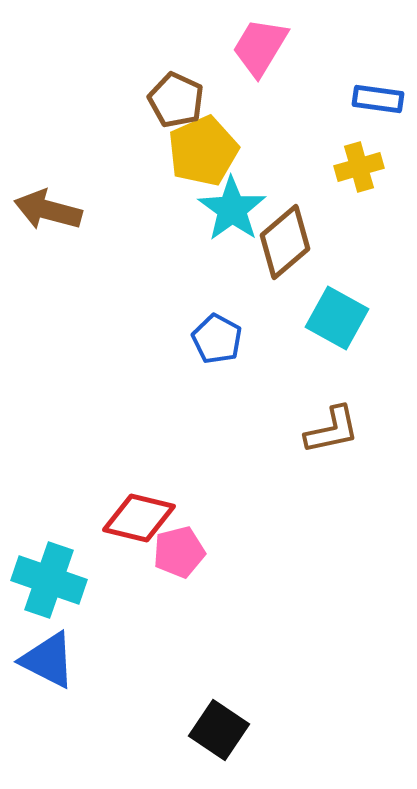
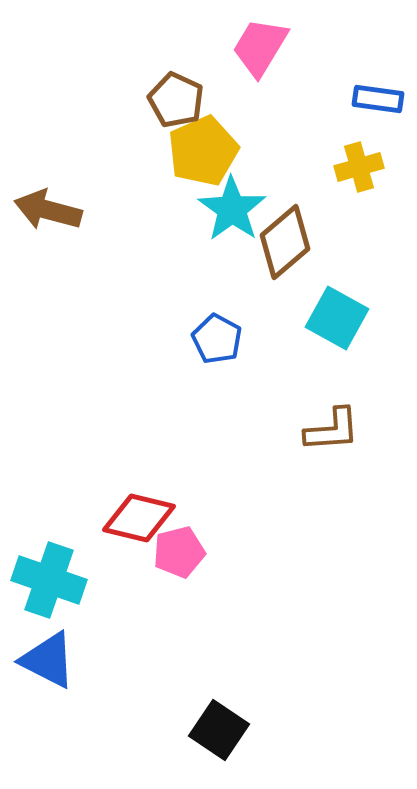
brown L-shape: rotated 8 degrees clockwise
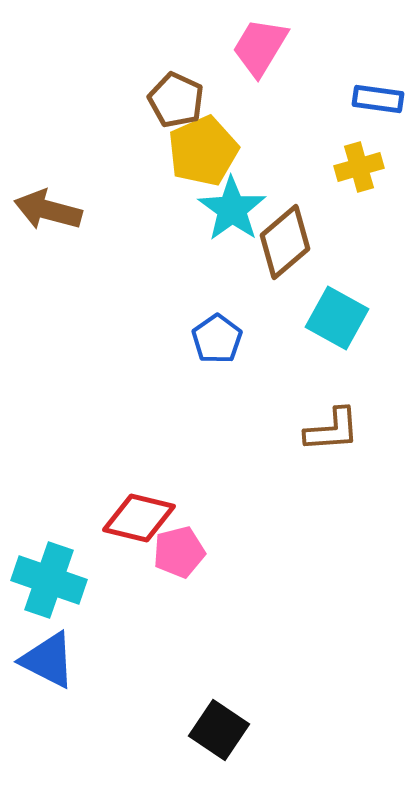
blue pentagon: rotated 9 degrees clockwise
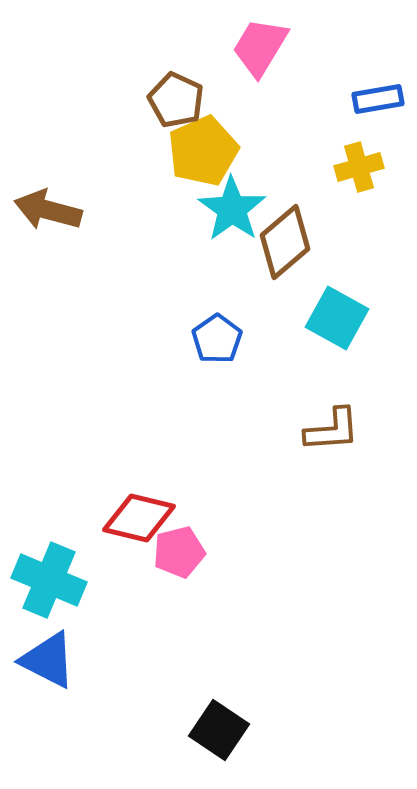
blue rectangle: rotated 18 degrees counterclockwise
cyan cross: rotated 4 degrees clockwise
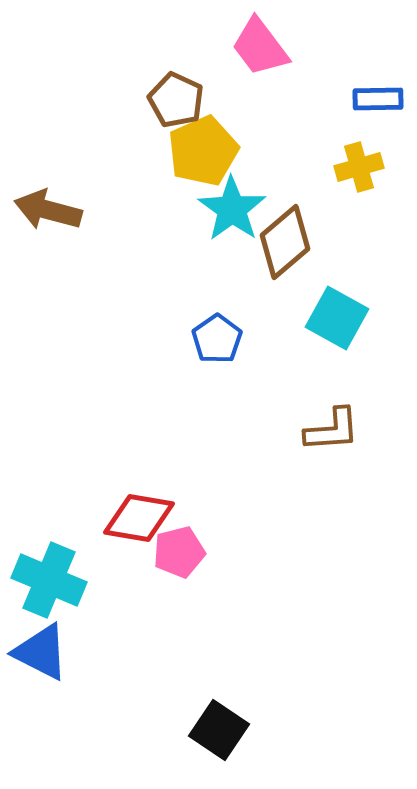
pink trapezoid: rotated 68 degrees counterclockwise
blue rectangle: rotated 9 degrees clockwise
red diamond: rotated 4 degrees counterclockwise
blue triangle: moved 7 px left, 8 px up
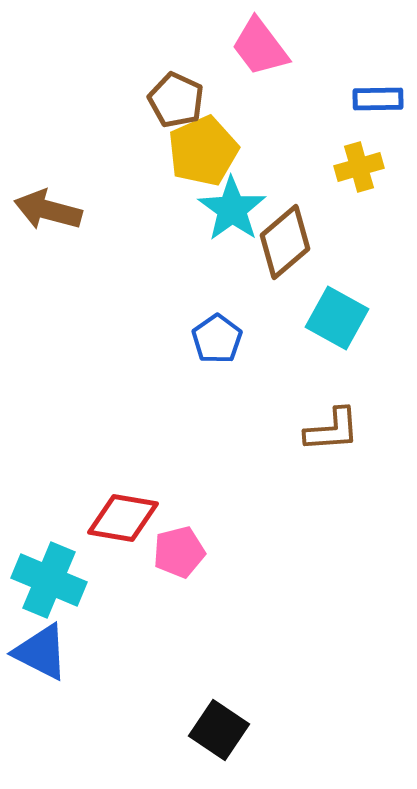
red diamond: moved 16 px left
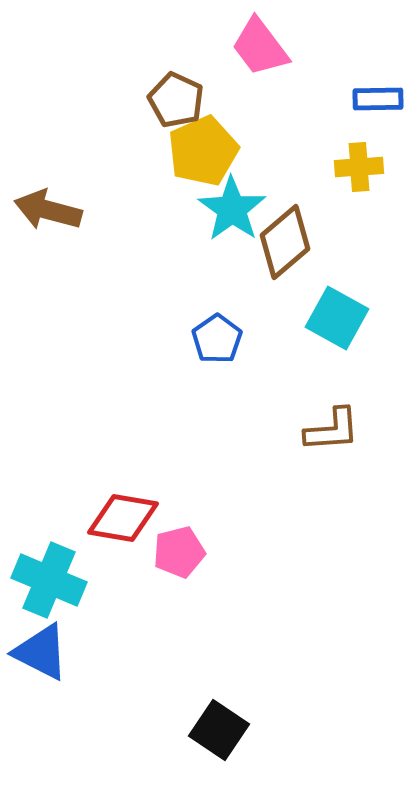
yellow cross: rotated 12 degrees clockwise
